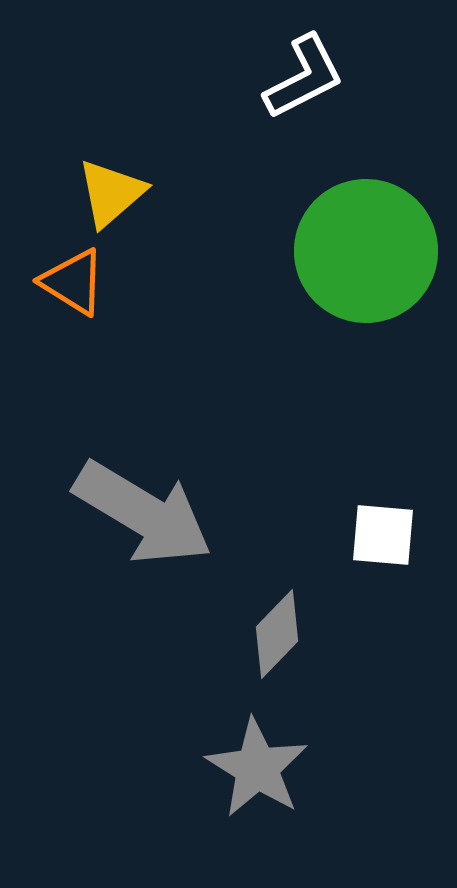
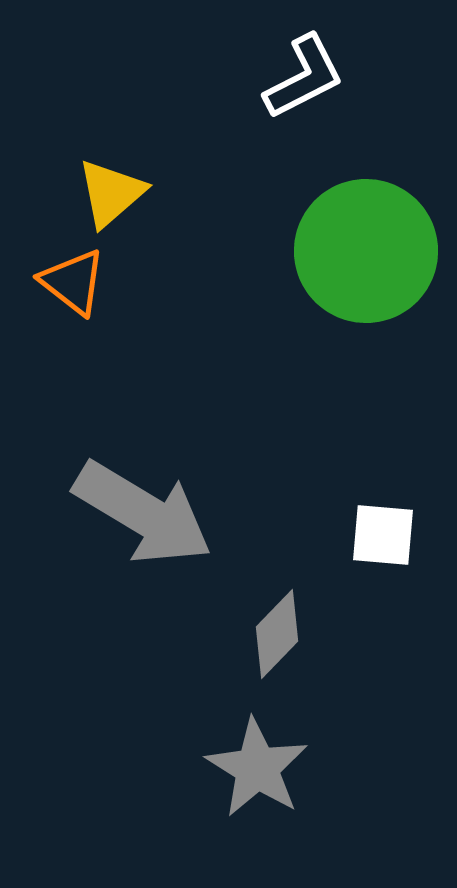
orange triangle: rotated 6 degrees clockwise
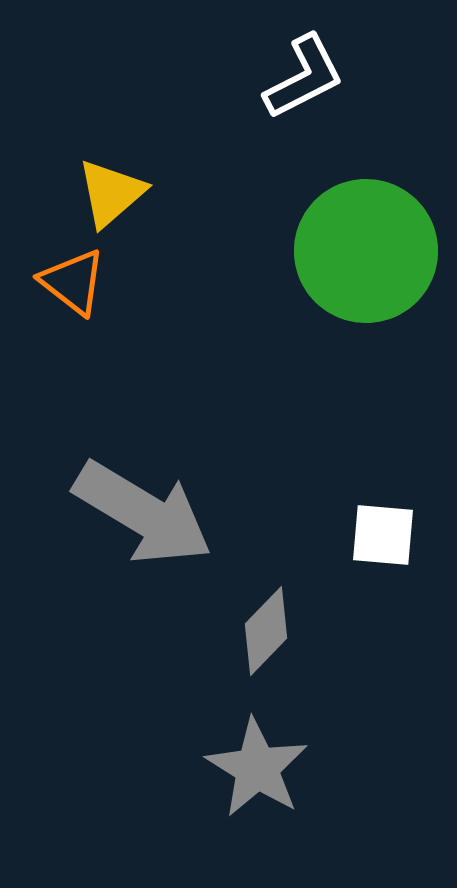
gray diamond: moved 11 px left, 3 px up
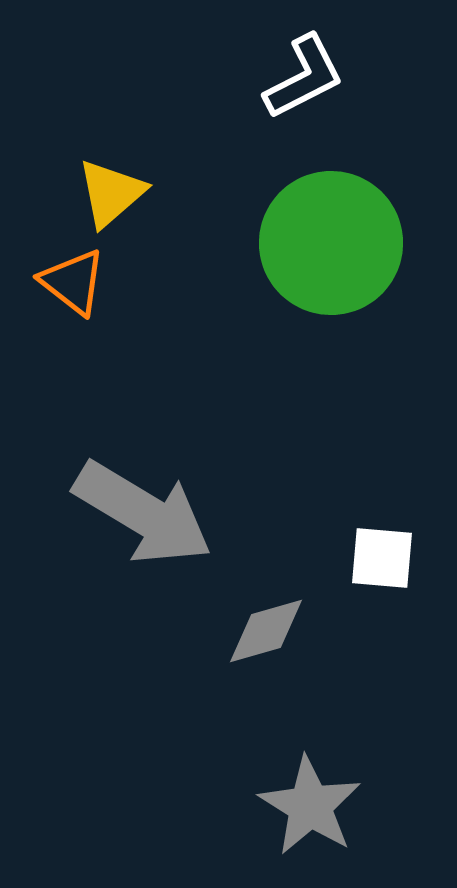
green circle: moved 35 px left, 8 px up
white square: moved 1 px left, 23 px down
gray diamond: rotated 30 degrees clockwise
gray star: moved 53 px right, 38 px down
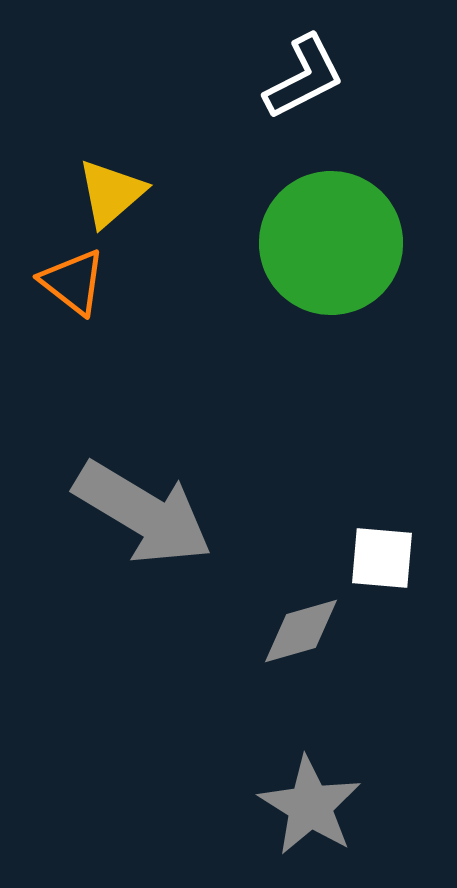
gray diamond: moved 35 px right
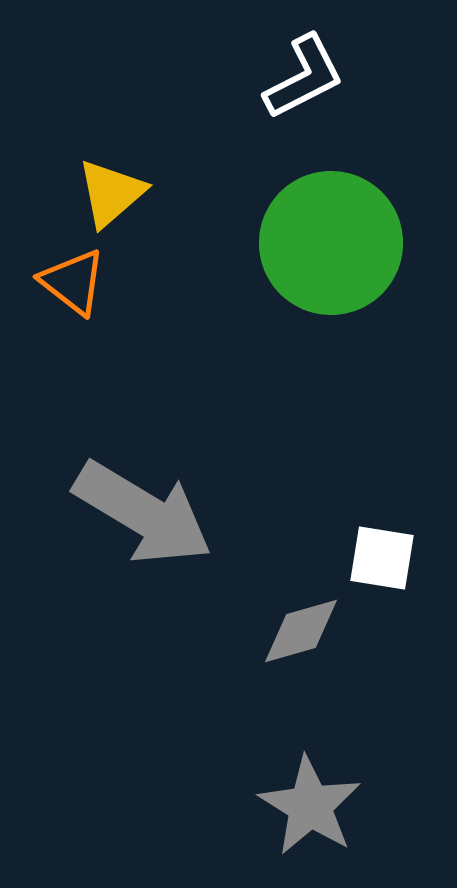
white square: rotated 4 degrees clockwise
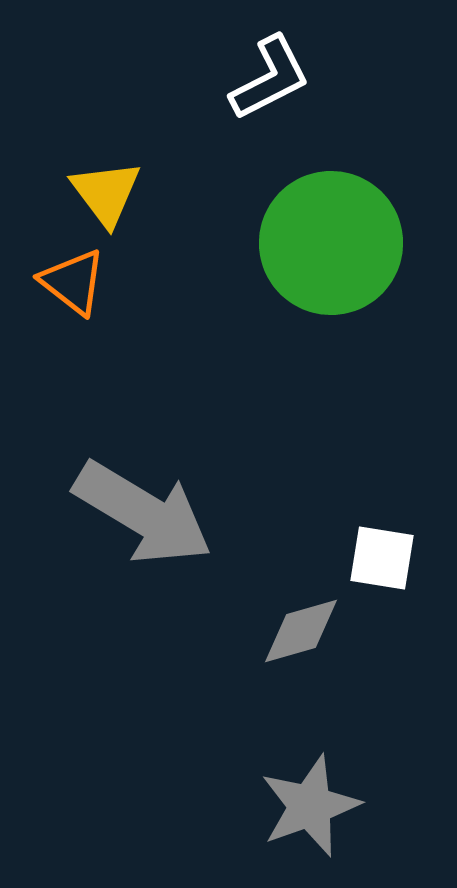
white L-shape: moved 34 px left, 1 px down
yellow triangle: moved 5 px left; rotated 26 degrees counterclockwise
gray star: rotated 20 degrees clockwise
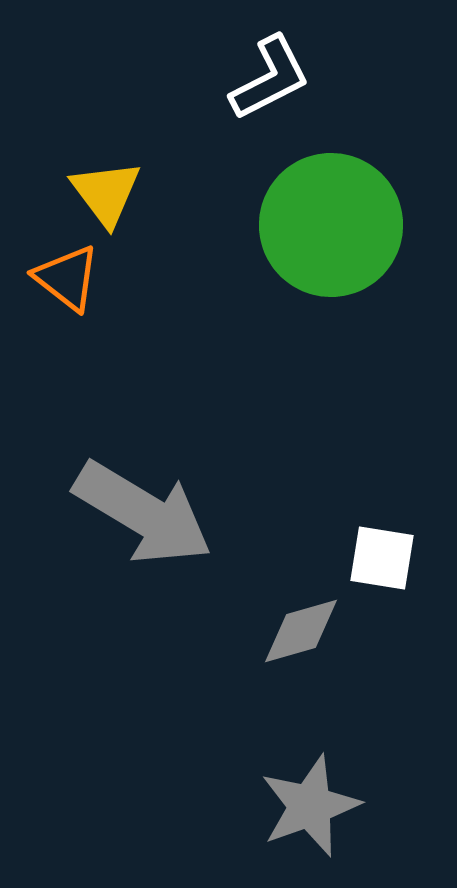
green circle: moved 18 px up
orange triangle: moved 6 px left, 4 px up
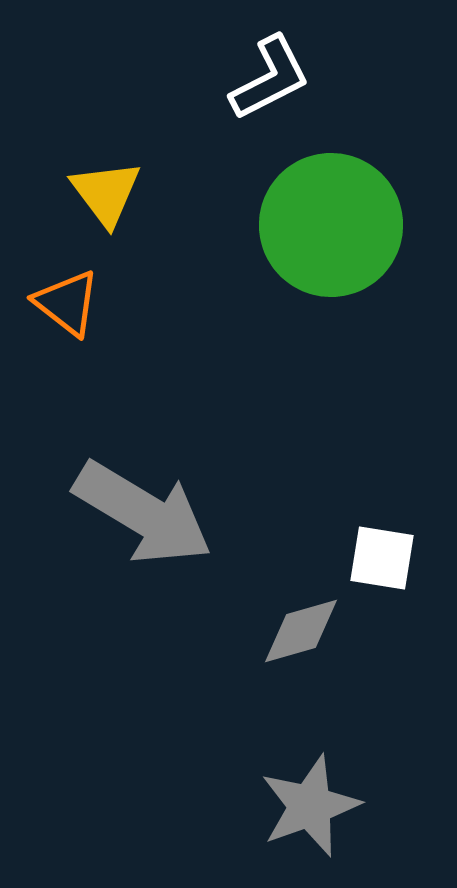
orange triangle: moved 25 px down
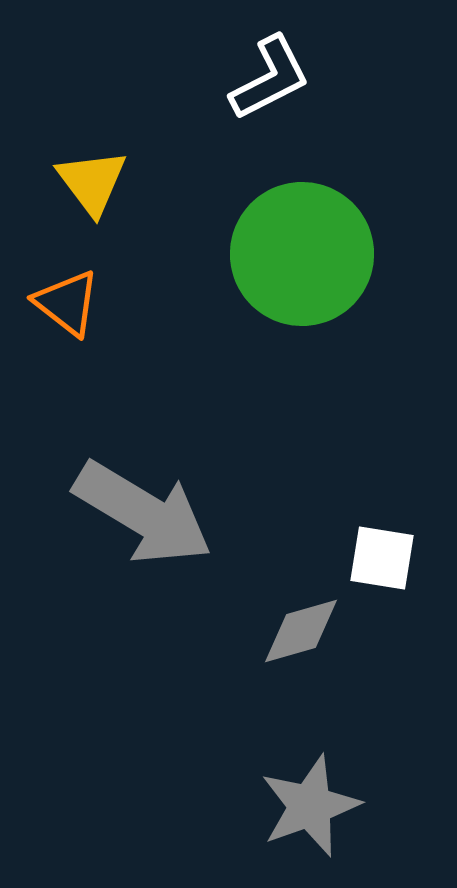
yellow triangle: moved 14 px left, 11 px up
green circle: moved 29 px left, 29 px down
